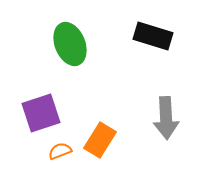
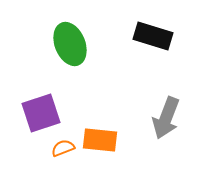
gray arrow: rotated 24 degrees clockwise
orange rectangle: rotated 64 degrees clockwise
orange semicircle: moved 3 px right, 3 px up
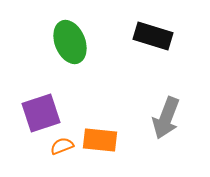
green ellipse: moved 2 px up
orange semicircle: moved 1 px left, 2 px up
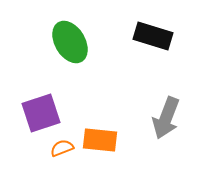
green ellipse: rotated 9 degrees counterclockwise
orange semicircle: moved 2 px down
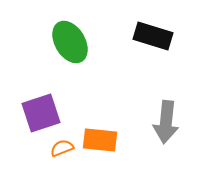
gray arrow: moved 4 px down; rotated 15 degrees counterclockwise
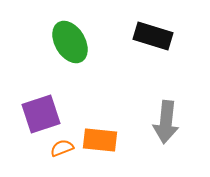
purple square: moved 1 px down
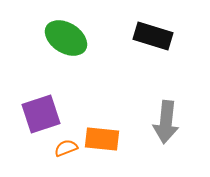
green ellipse: moved 4 px left, 4 px up; rotated 27 degrees counterclockwise
orange rectangle: moved 2 px right, 1 px up
orange semicircle: moved 4 px right
